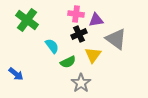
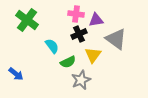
gray star: moved 3 px up; rotated 12 degrees clockwise
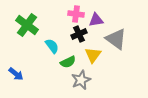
green cross: moved 5 px down
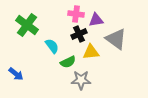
yellow triangle: moved 2 px left, 3 px up; rotated 48 degrees clockwise
gray star: rotated 24 degrees clockwise
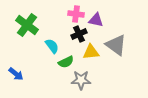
purple triangle: rotated 21 degrees clockwise
gray triangle: moved 6 px down
green semicircle: moved 2 px left
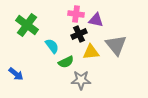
gray triangle: rotated 15 degrees clockwise
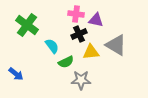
gray triangle: rotated 20 degrees counterclockwise
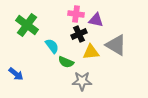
green semicircle: rotated 49 degrees clockwise
gray star: moved 1 px right, 1 px down
